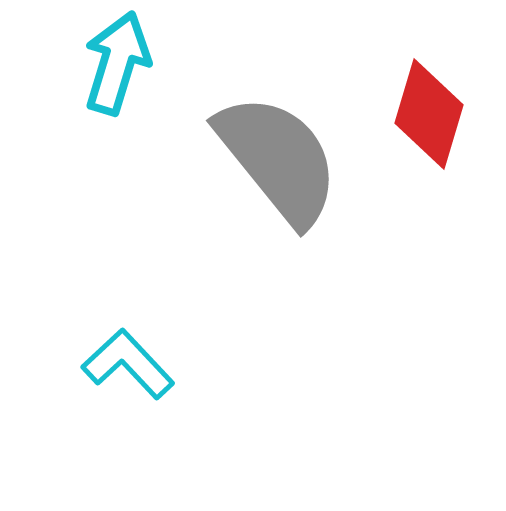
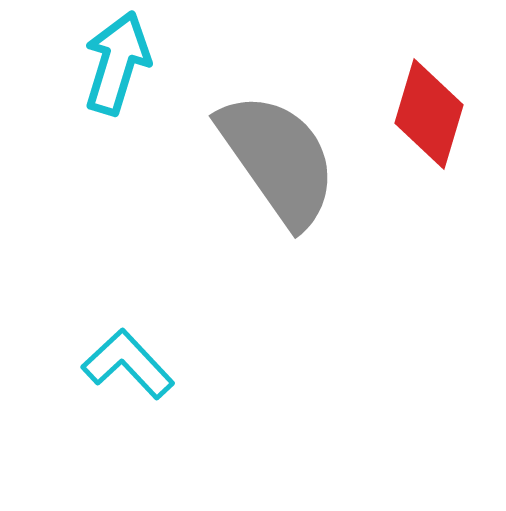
gray semicircle: rotated 4 degrees clockwise
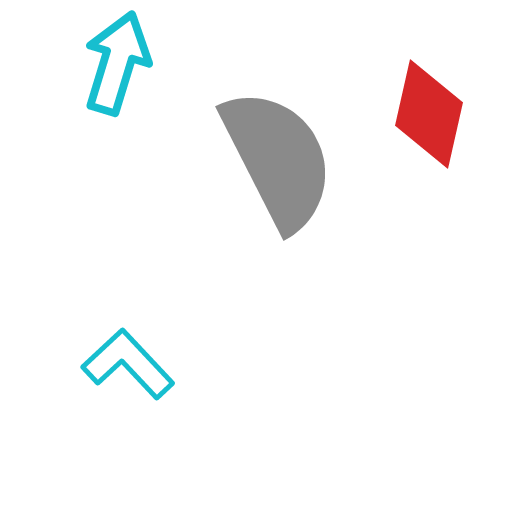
red diamond: rotated 4 degrees counterclockwise
gray semicircle: rotated 8 degrees clockwise
